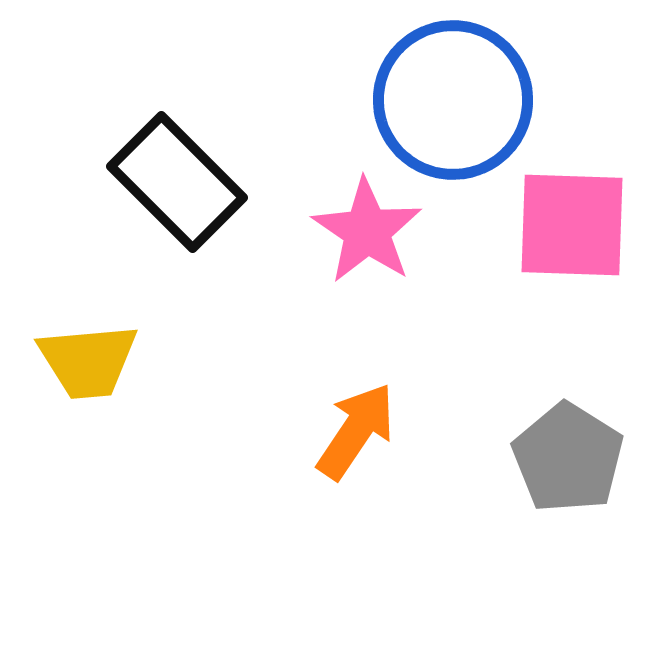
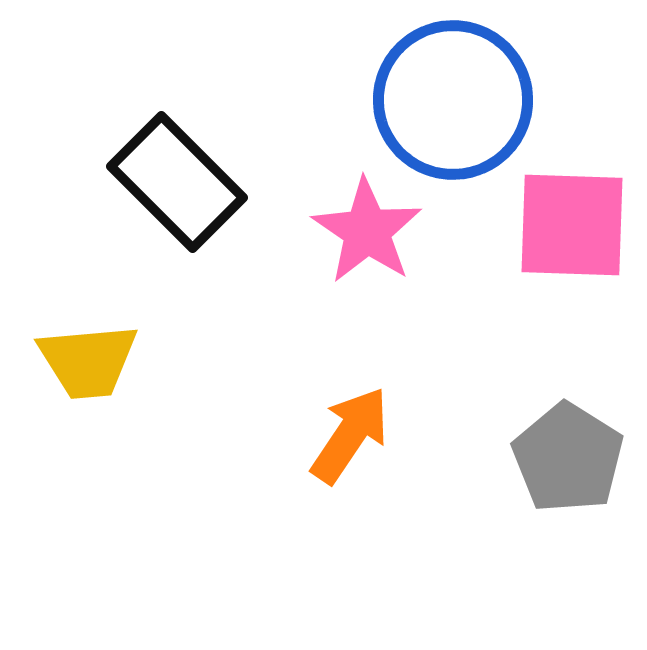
orange arrow: moved 6 px left, 4 px down
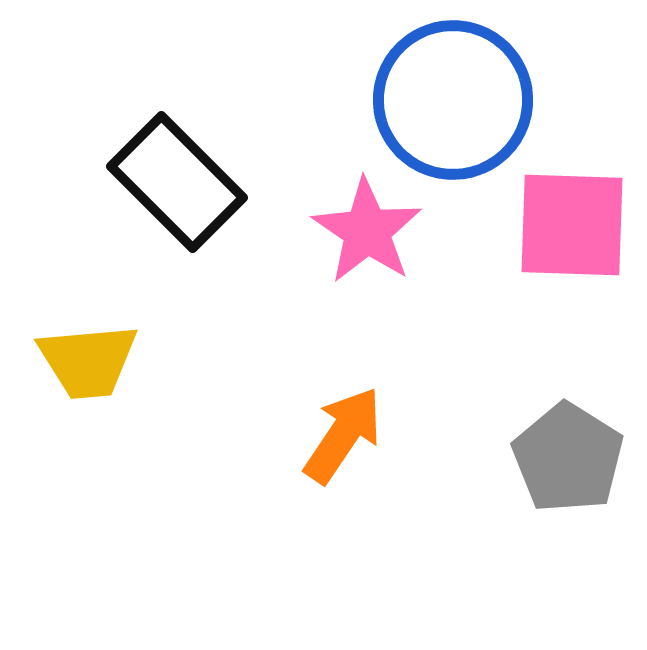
orange arrow: moved 7 px left
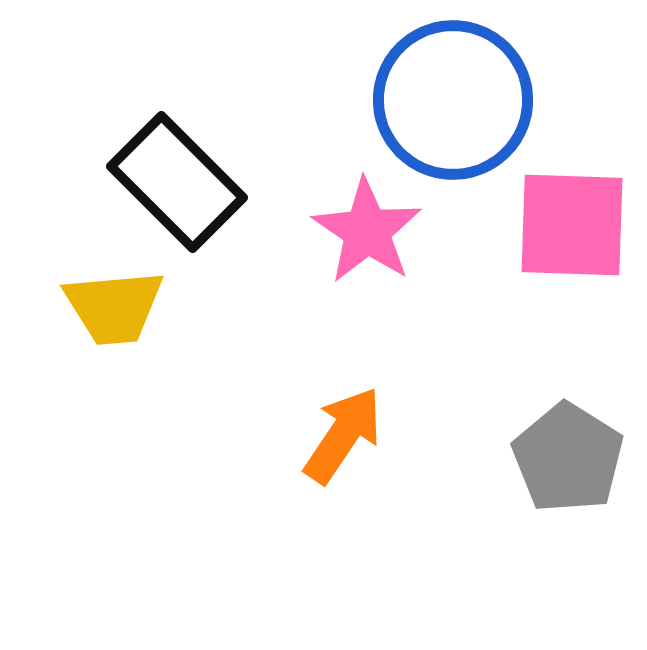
yellow trapezoid: moved 26 px right, 54 px up
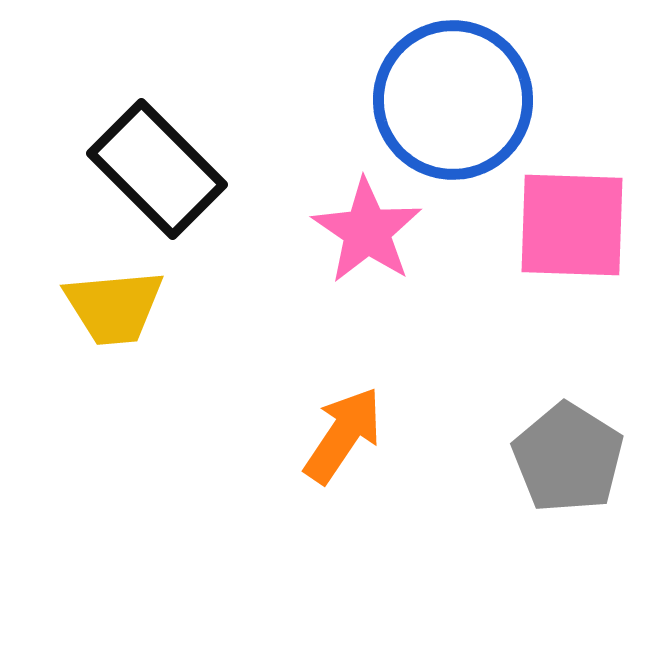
black rectangle: moved 20 px left, 13 px up
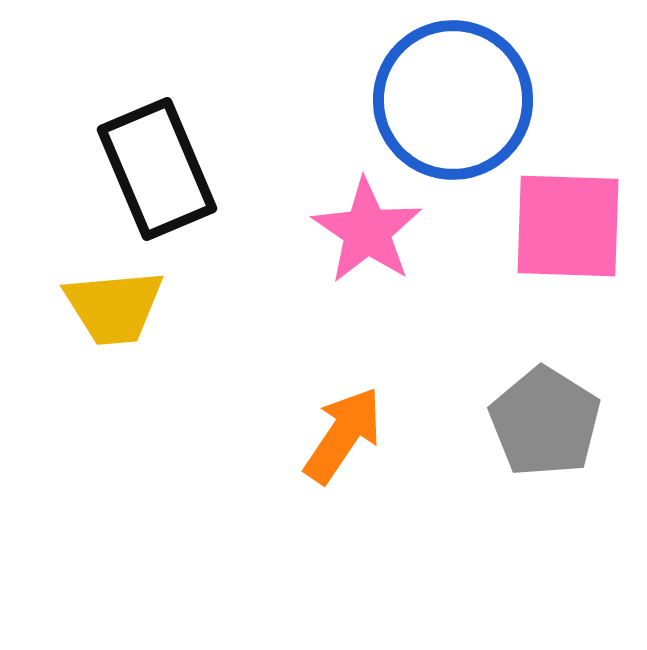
black rectangle: rotated 22 degrees clockwise
pink square: moved 4 px left, 1 px down
gray pentagon: moved 23 px left, 36 px up
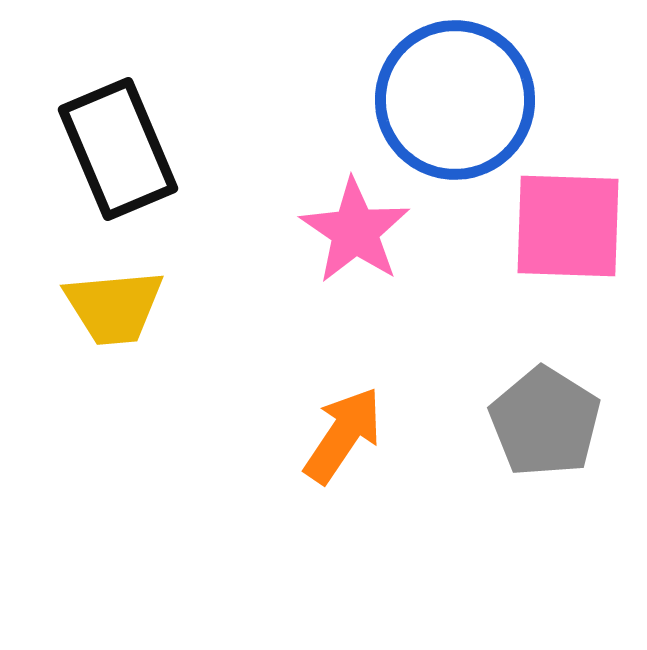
blue circle: moved 2 px right
black rectangle: moved 39 px left, 20 px up
pink star: moved 12 px left
